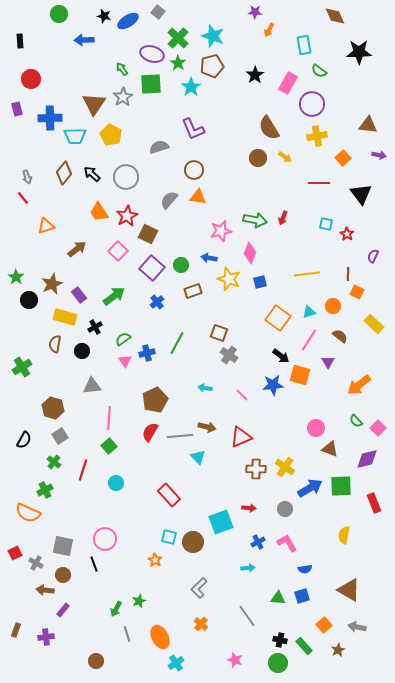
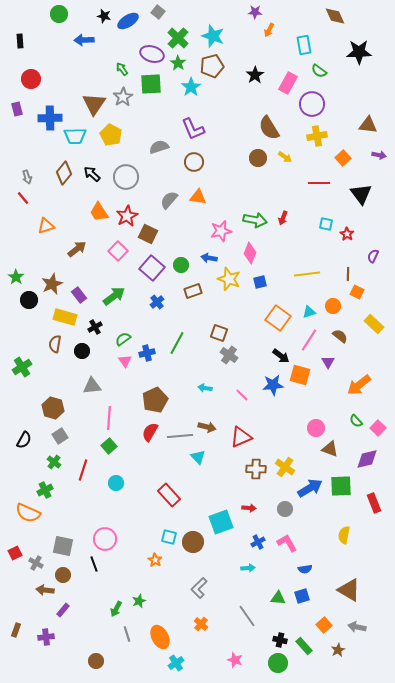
brown circle at (194, 170): moved 8 px up
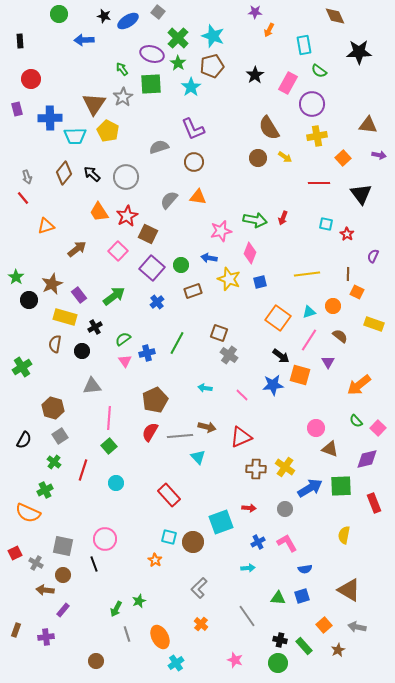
yellow pentagon at (111, 135): moved 3 px left, 4 px up
yellow rectangle at (374, 324): rotated 24 degrees counterclockwise
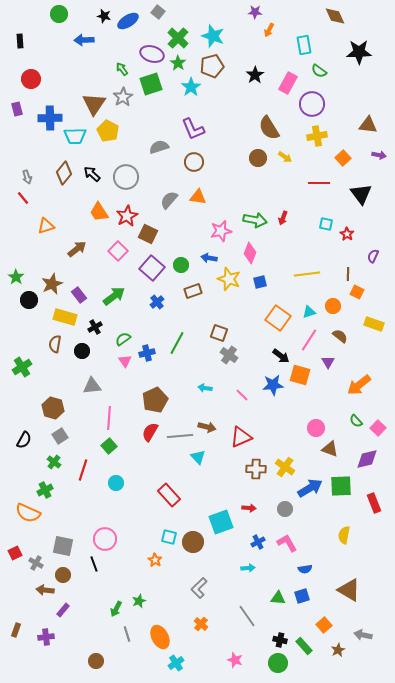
green square at (151, 84): rotated 15 degrees counterclockwise
gray arrow at (357, 627): moved 6 px right, 8 px down
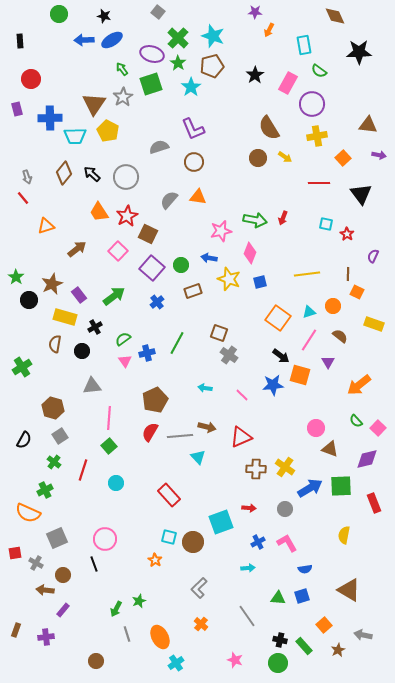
blue ellipse at (128, 21): moved 16 px left, 19 px down
gray square at (63, 546): moved 6 px left, 8 px up; rotated 35 degrees counterclockwise
red square at (15, 553): rotated 16 degrees clockwise
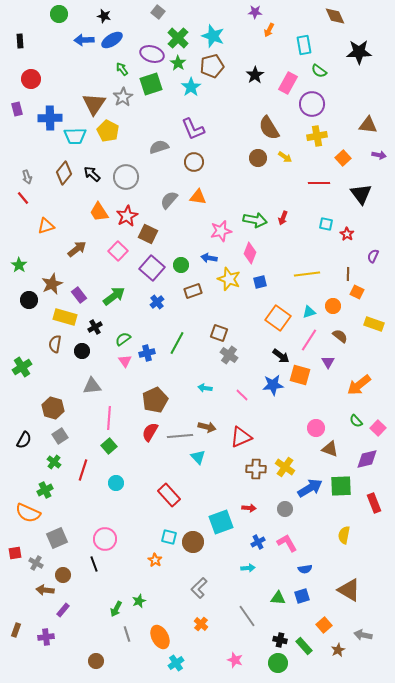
green star at (16, 277): moved 3 px right, 12 px up
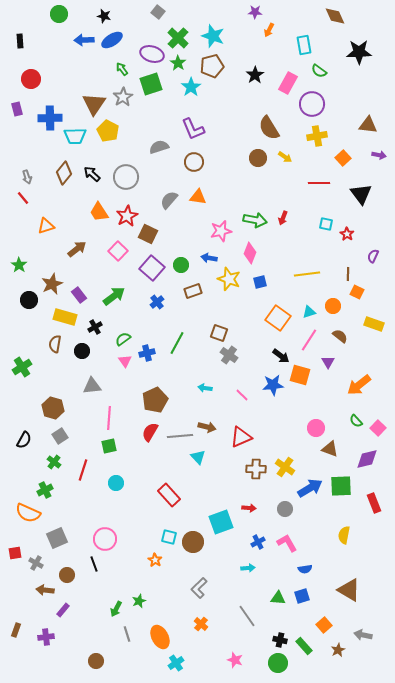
green square at (109, 446): rotated 28 degrees clockwise
brown circle at (63, 575): moved 4 px right
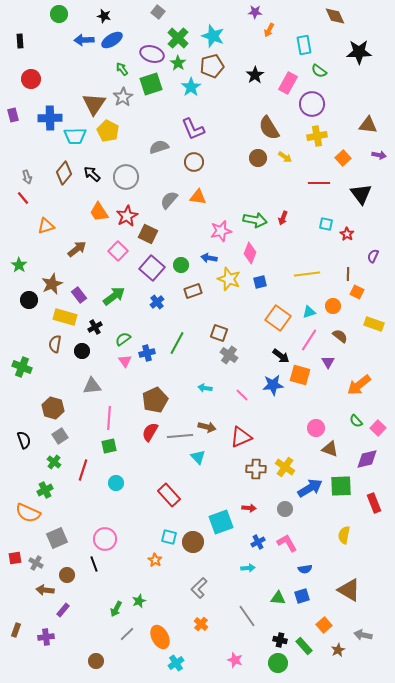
purple rectangle at (17, 109): moved 4 px left, 6 px down
green cross at (22, 367): rotated 36 degrees counterclockwise
black semicircle at (24, 440): rotated 48 degrees counterclockwise
red square at (15, 553): moved 5 px down
gray line at (127, 634): rotated 63 degrees clockwise
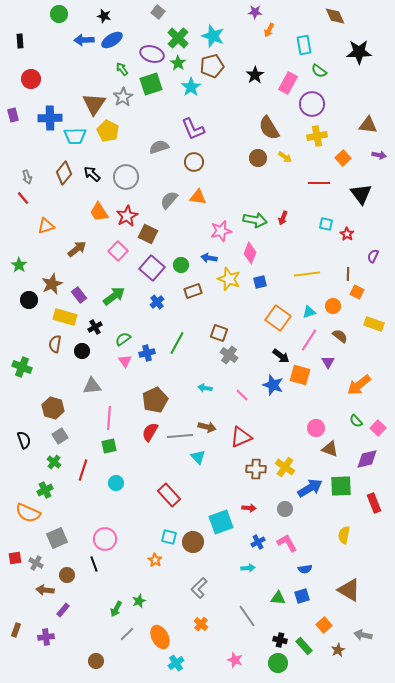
blue star at (273, 385): rotated 25 degrees clockwise
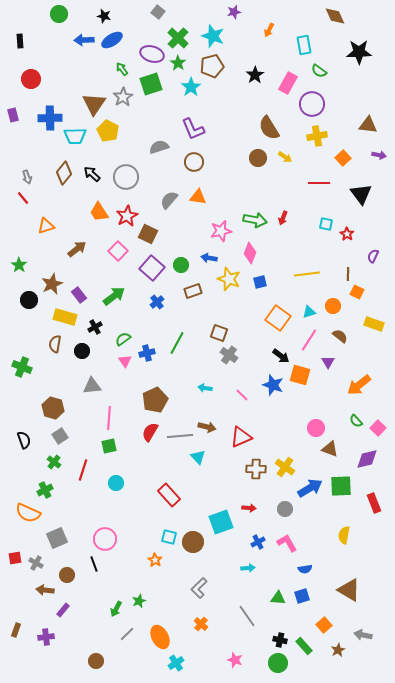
purple star at (255, 12): moved 21 px left; rotated 16 degrees counterclockwise
